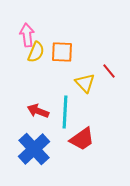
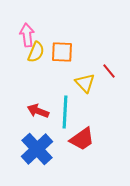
blue cross: moved 3 px right
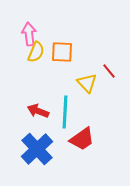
pink arrow: moved 2 px right, 1 px up
yellow triangle: moved 2 px right
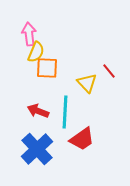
orange square: moved 15 px left, 16 px down
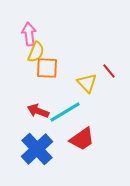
cyan line: rotated 56 degrees clockwise
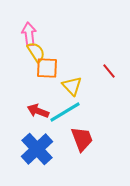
yellow semicircle: rotated 55 degrees counterclockwise
yellow triangle: moved 15 px left, 3 px down
red trapezoid: rotated 76 degrees counterclockwise
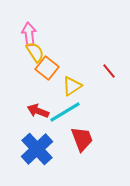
yellow semicircle: moved 1 px left
orange square: rotated 35 degrees clockwise
yellow triangle: rotated 40 degrees clockwise
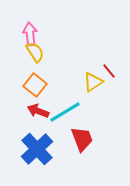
pink arrow: moved 1 px right
orange square: moved 12 px left, 17 px down
yellow triangle: moved 21 px right, 4 px up
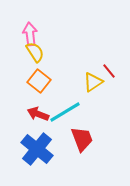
orange square: moved 4 px right, 4 px up
red arrow: moved 3 px down
blue cross: rotated 8 degrees counterclockwise
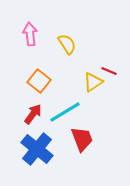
yellow semicircle: moved 32 px right, 8 px up
red line: rotated 28 degrees counterclockwise
red arrow: moved 5 px left; rotated 105 degrees clockwise
